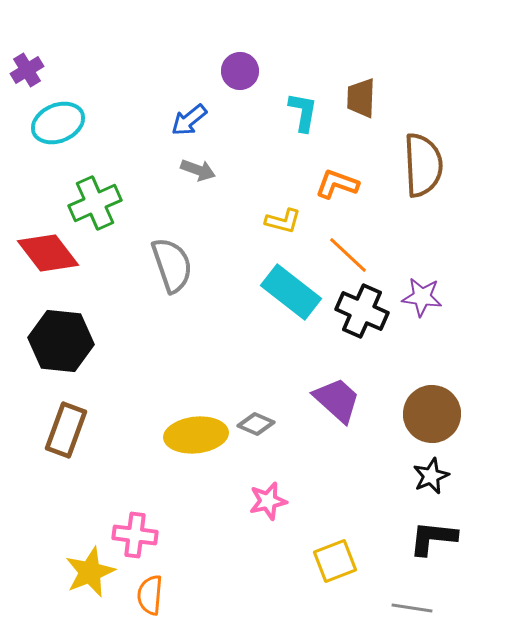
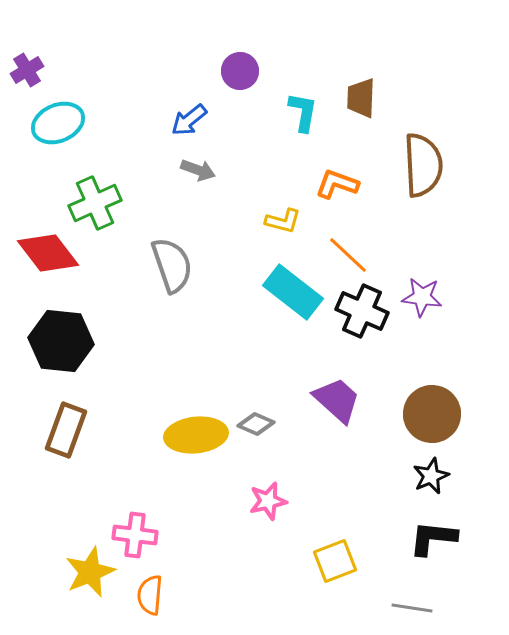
cyan rectangle: moved 2 px right
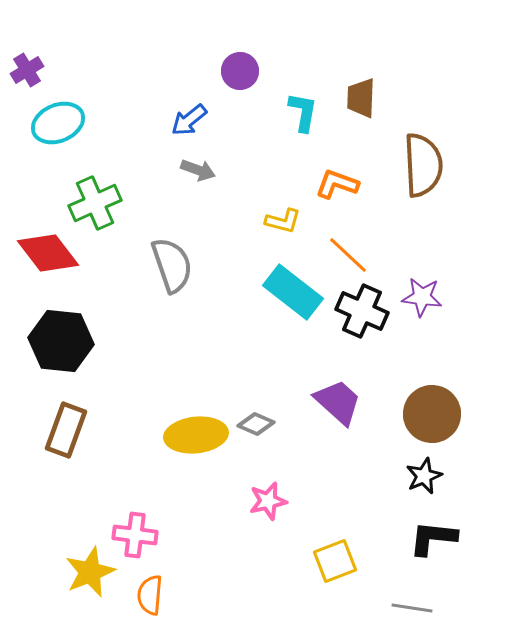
purple trapezoid: moved 1 px right, 2 px down
black star: moved 7 px left
